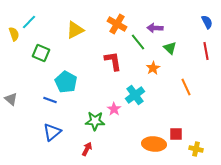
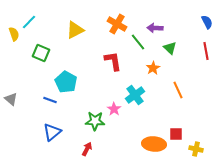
orange line: moved 8 px left, 3 px down
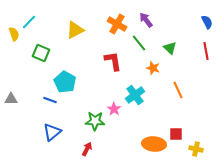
purple arrow: moved 9 px left, 8 px up; rotated 49 degrees clockwise
green line: moved 1 px right, 1 px down
orange star: rotated 24 degrees counterclockwise
cyan pentagon: moved 1 px left
gray triangle: rotated 40 degrees counterclockwise
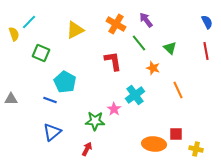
orange cross: moved 1 px left
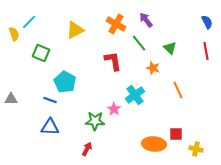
blue triangle: moved 2 px left, 5 px up; rotated 42 degrees clockwise
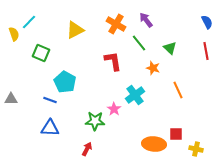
blue triangle: moved 1 px down
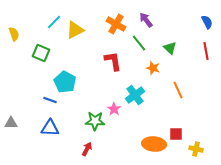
cyan line: moved 25 px right
gray triangle: moved 24 px down
